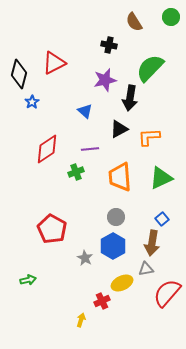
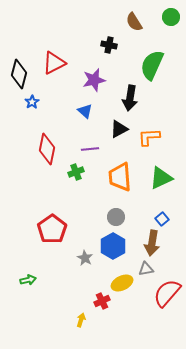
green semicircle: moved 2 px right, 3 px up; rotated 20 degrees counterclockwise
purple star: moved 11 px left
red diamond: rotated 44 degrees counterclockwise
red pentagon: rotated 8 degrees clockwise
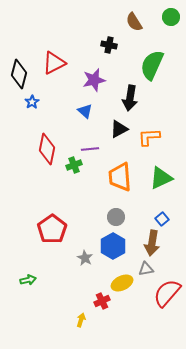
green cross: moved 2 px left, 7 px up
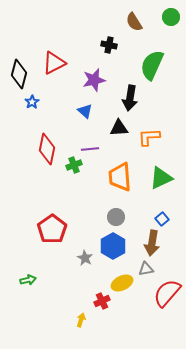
black triangle: moved 1 px up; rotated 24 degrees clockwise
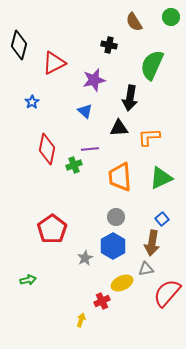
black diamond: moved 29 px up
gray star: rotated 14 degrees clockwise
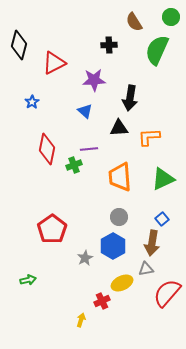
black cross: rotated 14 degrees counterclockwise
green semicircle: moved 5 px right, 15 px up
purple star: rotated 10 degrees clockwise
purple line: moved 1 px left
green triangle: moved 2 px right, 1 px down
gray circle: moved 3 px right
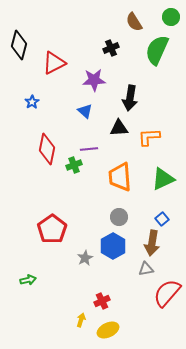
black cross: moved 2 px right, 3 px down; rotated 21 degrees counterclockwise
yellow ellipse: moved 14 px left, 47 px down
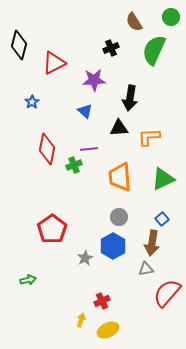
green semicircle: moved 3 px left
